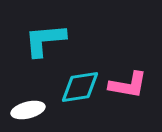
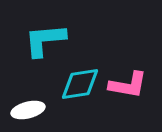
cyan diamond: moved 3 px up
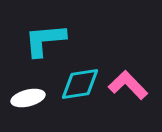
pink L-shape: rotated 144 degrees counterclockwise
white ellipse: moved 12 px up
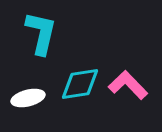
cyan L-shape: moved 4 px left, 7 px up; rotated 108 degrees clockwise
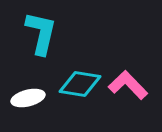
cyan diamond: rotated 18 degrees clockwise
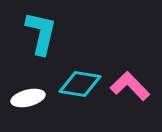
pink L-shape: moved 2 px right, 1 px down
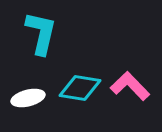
cyan diamond: moved 4 px down
